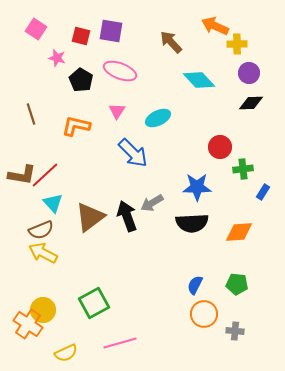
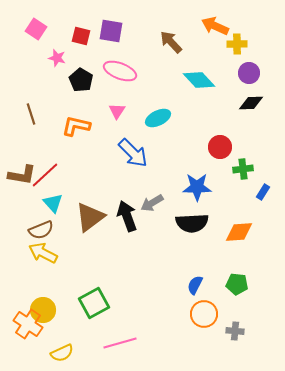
yellow semicircle: moved 4 px left
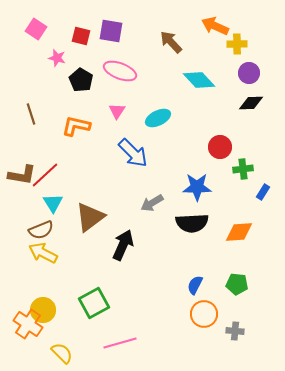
cyan triangle: rotated 10 degrees clockwise
black arrow: moved 4 px left, 29 px down; rotated 44 degrees clockwise
yellow semicircle: rotated 110 degrees counterclockwise
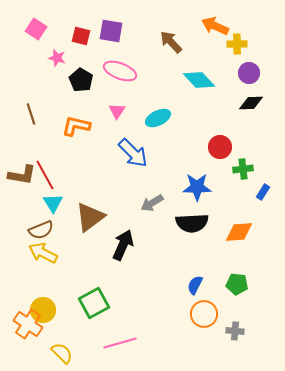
red line: rotated 76 degrees counterclockwise
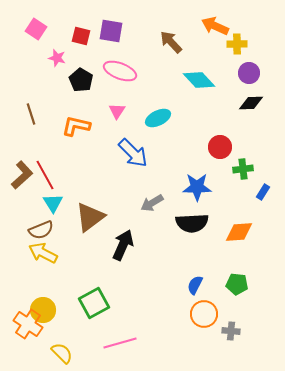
brown L-shape: rotated 52 degrees counterclockwise
gray cross: moved 4 px left
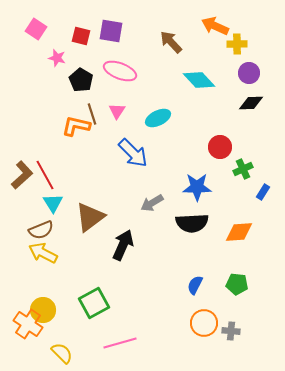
brown line: moved 61 px right
green cross: rotated 18 degrees counterclockwise
orange circle: moved 9 px down
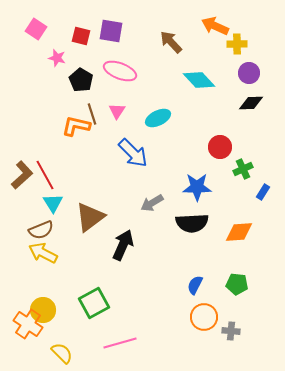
orange circle: moved 6 px up
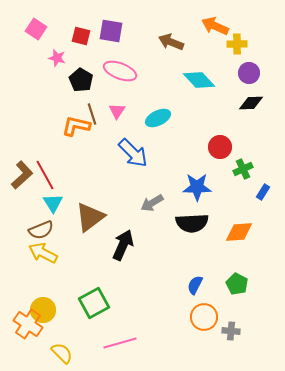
brown arrow: rotated 25 degrees counterclockwise
green pentagon: rotated 20 degrees clockwise
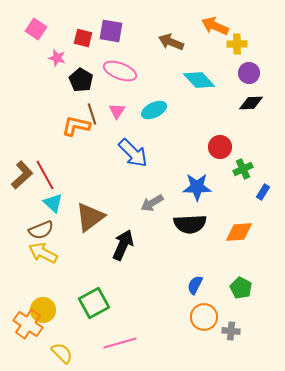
red square: moved 2 px right, 2 px down
cyan ellipse: moved 4 px left, 8 px up
cyan triangle: rotated 15 degrees counterclockwise
black semicircle: moved 2 px left, 1 px down
green pentagon: moved 4 px right, 4 px down
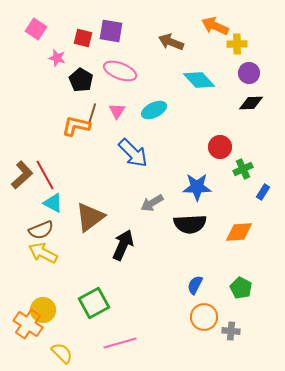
brown line: rotated 35 degrees clockwise
cyan triangle: rotated 15 degrees counterclockwise
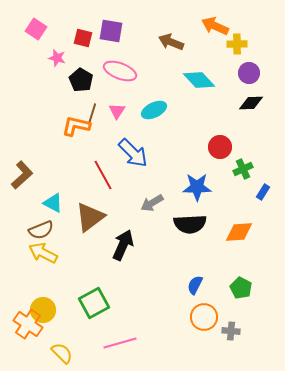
red line: moved 58 px right
